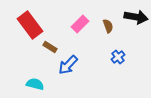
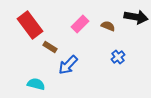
brown semicircle: rotated 48 degrees counterclockwise
cyan semicircle: moved 1 px right
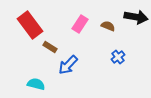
pink rectangle: rotated 12 degrees counterclockwise
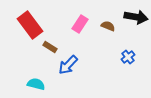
blue cross: moved 10 px right
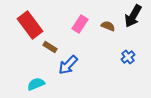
black arrow: moved 3 px left, 1 px up; rotated 110 degrees clockwise
cyan semicircle: rotated 36 degrees counterclockwise
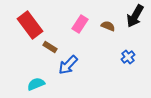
black arrow: moved 2 px right
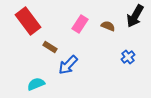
red rectangle: moved 2 px left, 4 px up
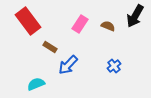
blue cross: moved 14 px left, 9 px down
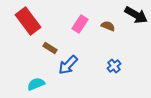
black arrow: moved 1 px right, 1 px up; rotated 90 degrees counterclockwise
brown rectangle: moved 1 px down
